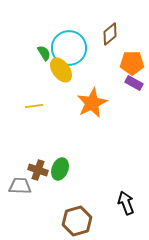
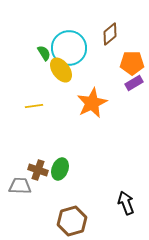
purple rectangle: rotated 60 degrees counterclockwise
brown hexagon: moved 5 px left
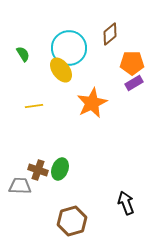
green semicircle: moved 21 px left, 1 px down
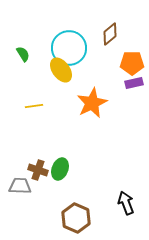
purple rectangle: rotated 18 degrees clockwise
brown hexagon: moved 4 px right, 3 px up; rotated 20 degrees counterclockwise
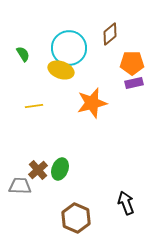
yellow ellipse: rotated 35 degrees counterclockwise
orange star: rotated 12 degrees clockwise
brown cross: rotated 30 degrees clockwise
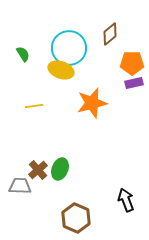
black arrow: moved 3 px up
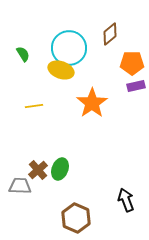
purple rectangle: moved 2 px right, 3 px down
orange star: rotated 20 degrees counterclockwise
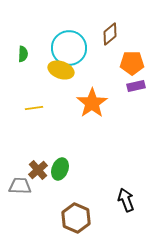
green semicircle: rotated 35 degrees clockwise
yellow line: moved 2 px down
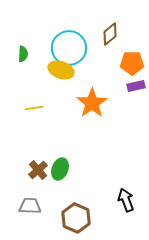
gray trapezoid: moved 10 px right, 20 px down
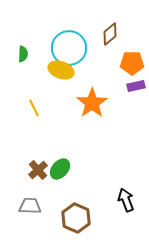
yellow line: rotated 72 degrees clockwise
green ellipse: rotated 20 degrees clockwise
